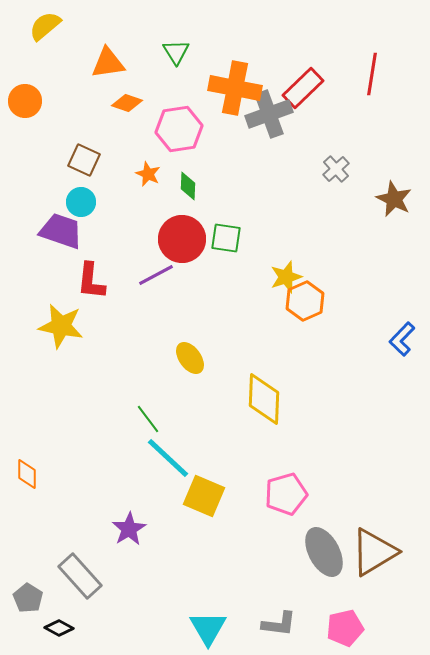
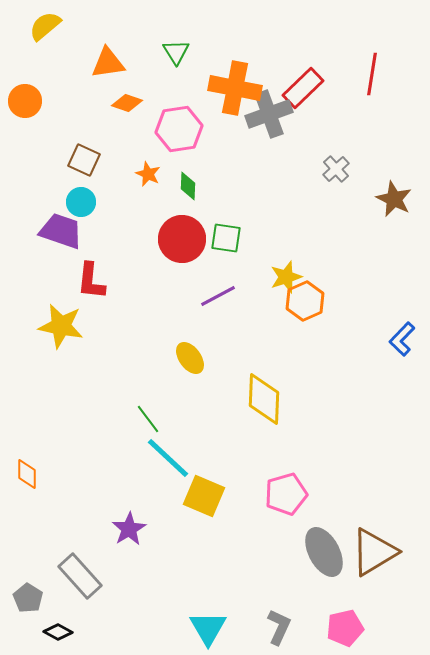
purple line at (156, 275): moved 62 px right, 21 px down
gray L-shape at (279, 624): moved 3 px down; rotated 72 degrees counterclockwise
black diamond at (59, 628): moved 1 px left, 4 px down
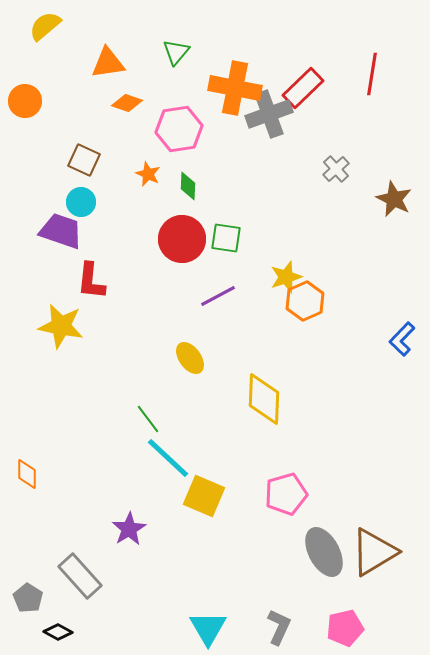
green triangle at (176, 52): rotated 12 degrees clockwise
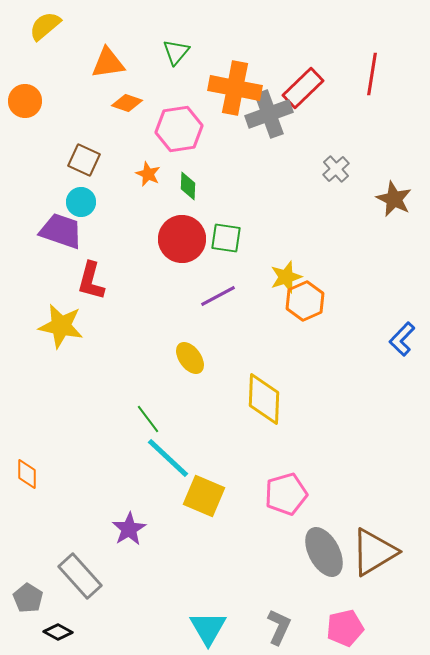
red L-shape at (91, 281): rotated 9 degrees clockwise
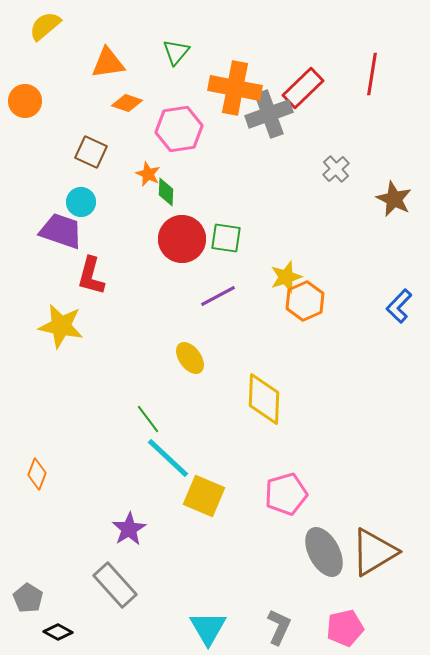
brown square at (84, 160): moved 7 px right, 8 px up
green diamond at (188, 186): moved 22 px left, 6 px down
red L-shape at (91, 281): moved 5 px up
blue L-shape at (402, 339): moved 3 px left, 33 px up
orange diamond at (27, 474): moved 10 px right; rotated 20 degrees clockwise
gray rectangle at (80, 576): moved 35 px right, 9 px down
